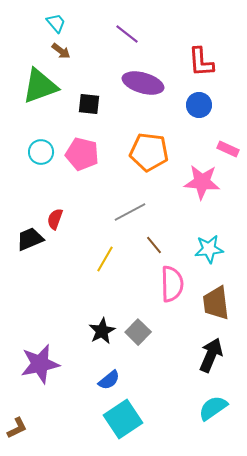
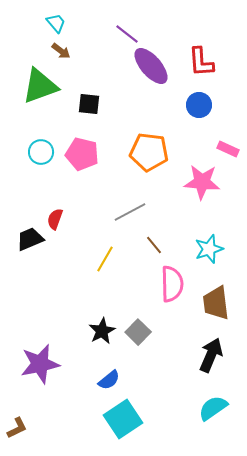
purple ellipse: moved 8 px right, 17 px up; rotated 33 degrees clockwise
cyan star: rotated 12 degrees counterclockwise
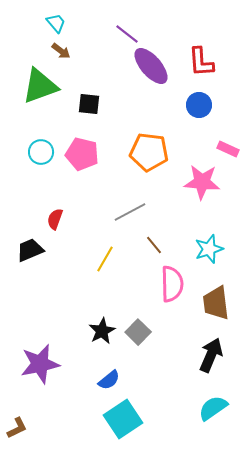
black trapezoid: moved 11 px down
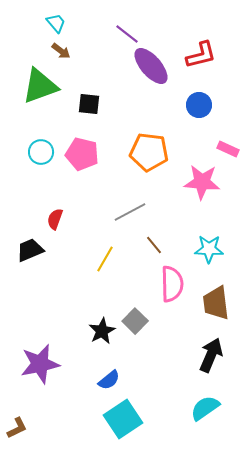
red L-shape: moved 7 px up; rotated 100 degrees counterclockwise
cyan star: rotated 20 degrees clockwise
gray square: moved 3 px left, 11 px up
cyan semicircle: moved 8 px left
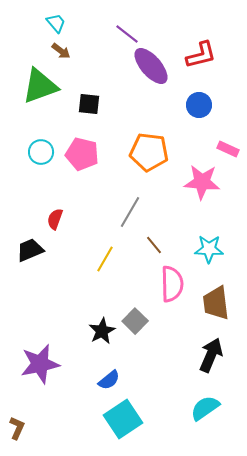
gray line: rotated 32 degrees counterclockwise
brown L-shape: rotated 40 degrees counterclockwise
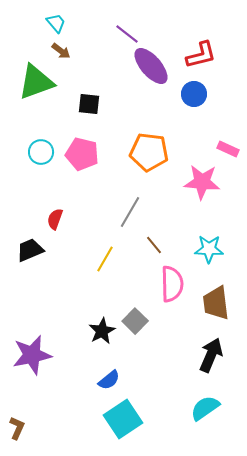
green triangle: moved 4 px left, 4 px up
blue circle: moved 5 px left, 11 px up
purple star: moved 8 px left, 9 px up
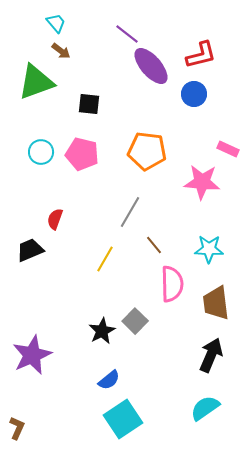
orange pentagon: moved 2 px left, 1 px up
purple star: rotated 12 degrees counterclockwise
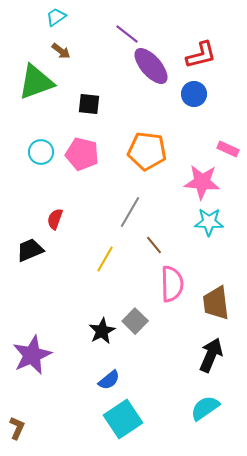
cyan trapezoid: moved 6 px up; rotated 85 degrees counterclockwise
cyan star: moved 27 px up
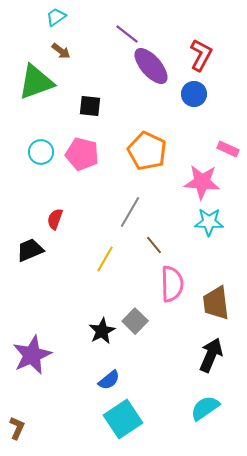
red L-shape: rotated 48 degrees counterclockwise
black square: moved 1 px right, 2 px down
orange pentagon: rotated 18 degrees clockwise
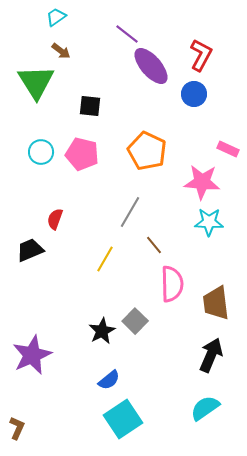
green triangle: rotated 42 degrees counterclockwise
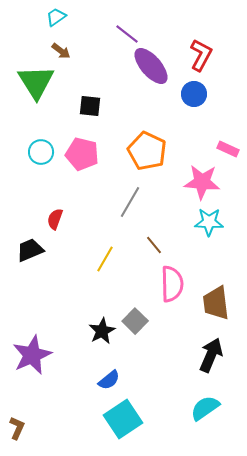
gray line: moved 10 px up
